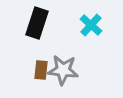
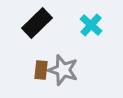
black rectangle: rotated 28 degrees clockwise
gray star: rotated 12 degrees clockwise
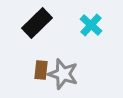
gray star: moved 4 px down
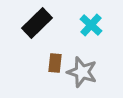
brown rectangle: moved 14 px right, 7 px up
gray star: moved 19 px right, 2 px up
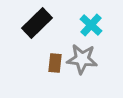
gray star: moved 13 px up; rotated 12 degrees counterclockwise
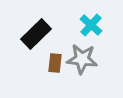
black rectangle: moved 1 px left, 11 px down
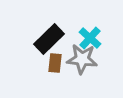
cyan cross: moved 1 px left, 13 px down
black rectangle: moved 13 px right, 5 px down
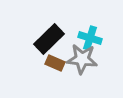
cyan cross: rotated 25 degrees counterclockwise
brown rectangle: rotated 72 degrees counterclockwise
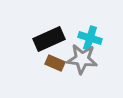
black rectangle: rotated 20 degrees clockwise
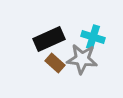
cyan cross: moved 3 px right, 1 px up
brown rectangle: rotated 18 degrees clockwise
